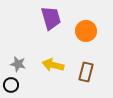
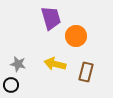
orange circle: moved 10 px left, 5 px down
yellow arrow: moved 2 px right, 1 px up
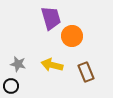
orange circle: moved 4 px left
yellow arrow: moved 3 px left, 1 px down
brown rectangle: rotated 36 degrees counterclockwise
black circle: moved 1 px down
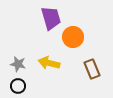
orange circle: moved 1 px right, 1 px down
yellow arrow: moved 3 px left, 2 px up
brown rectangle: moved 6 px right, 3 px up
black circle: moved 7 px right
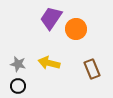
purple trapezoid: rotated 130 degrees counterclockwise
orange circle: moved 3 px right, 8 px up
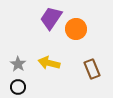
gray star: rotated 21 degrees clockwise
black circle: moved 1 px down
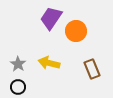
orange circle: moved 2 px down
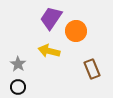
yellow arrow: moved 12 px up
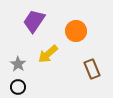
purple trapezoid: moved 17 px left, 3 px down
yellow arrow: moved 1 px left, 3 px down; rotated 55 degrees counterclockwise
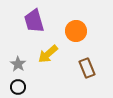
purple trapezoid: rotated 50 degrees counterclockwise
brown rectangle: moved 5 px left, 1 px up
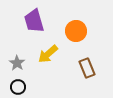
gray star: moved 1 px left, 1 px up
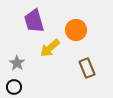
orange circle: moved 1 px up
yellow arrow: moved 2 px right, 6 px up
black circle: moved 4 px left
